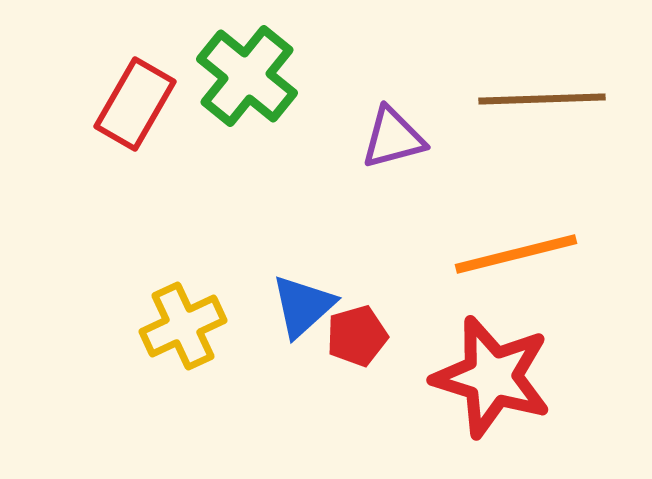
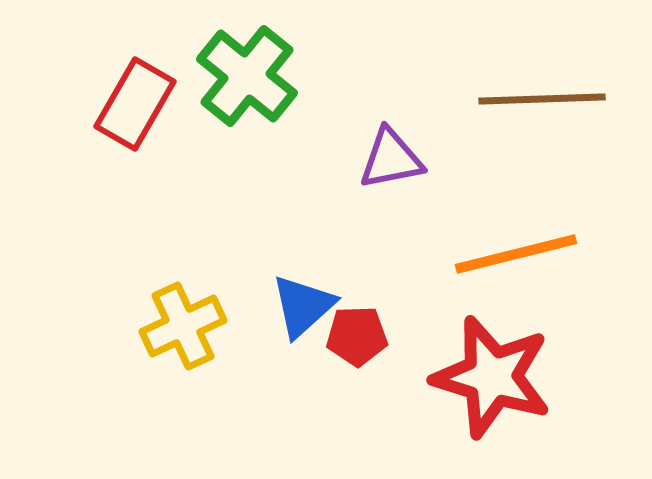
purple triangle: moved 2 px left, 21 px down; rotated 4 degrees clockwise
red pentagon: rotated 14 degrees clockwise
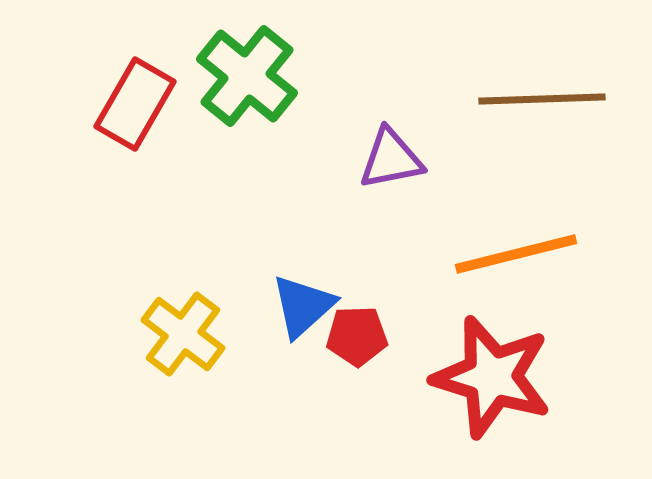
yellow cross: moved 8 px down; rotated 28 degrees counterclockwise
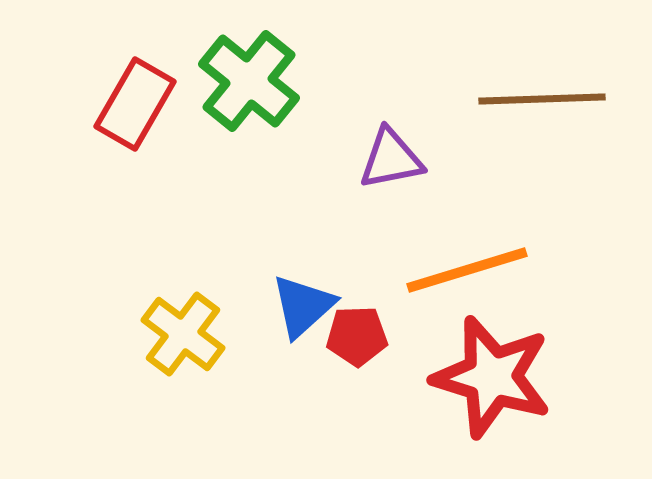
green cross: moved 2 px right, 5 px down
orange line: moved 49 px left, 16 px down; rotated 3 degrees counterclockwise
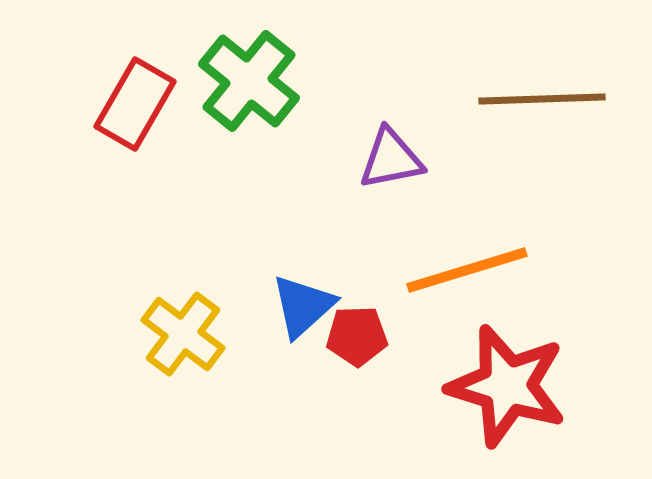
red star: moved 15 px right, 9 px down
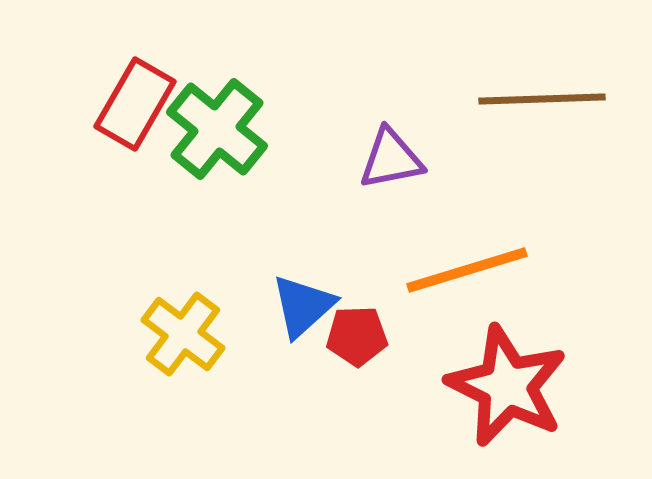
green cross: moved 32 px left, 48 px down
red star: rotated 9 degrees clockwise
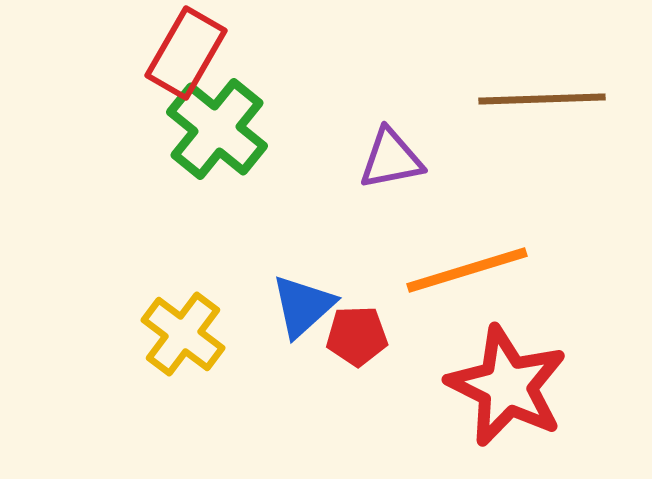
red rectangle: moved 51 px right, 51 px up
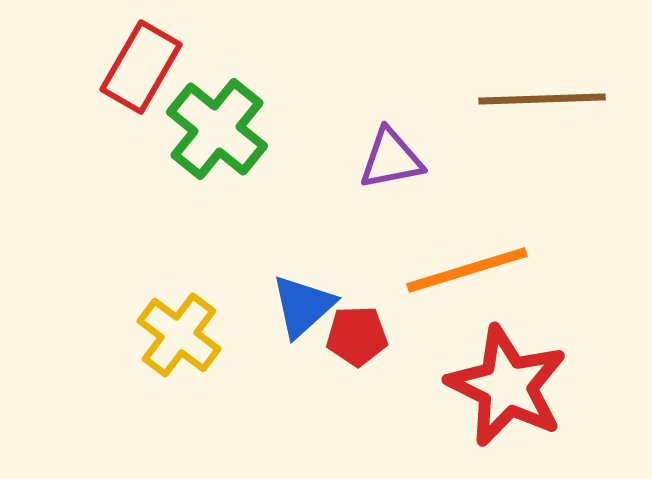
red rectangle: moved 45 px left, 14 px down
yellow cross: moved 4 px left, 1 px down
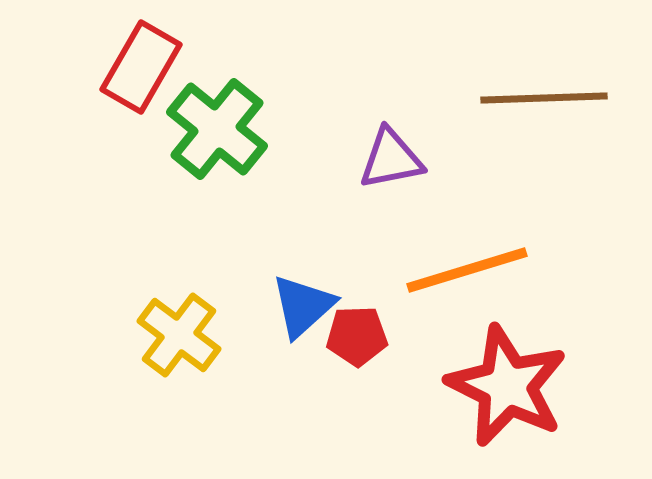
brown line: moved 2 px right, 1 px up
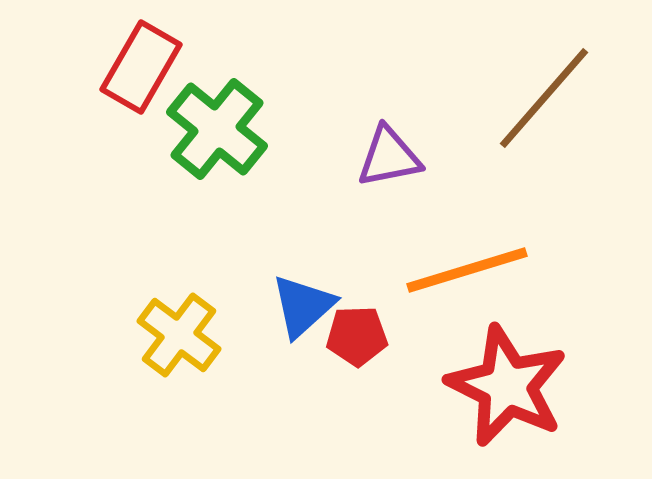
brown line: rotated 47 degrees counterclockwise
purple triangle: moved 2 px left, 2 px up
